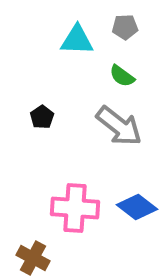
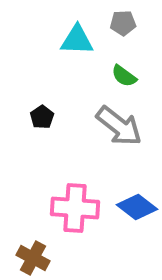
gray pentagon: moved 2 px left, 4 px up
green semicircle: moved 2 px right
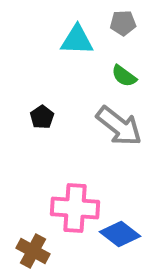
blue diamond: moved 17 px left, 27 px down
brown cross: moved 7 px up
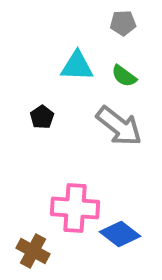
cyan triangle: moved 26 px down
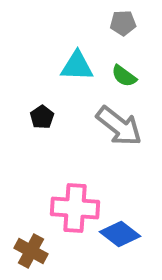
brown cross: moved 2 px left
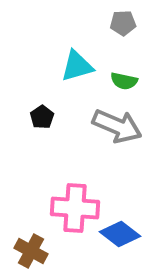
cyan triangle: rotated 18 degrees counterclockwise
green semicircle: moved 5 px down; rotated 24 degrees counterclockwise
gray arrow: moved 2 px left; rotated 15 degrees counterclockwise
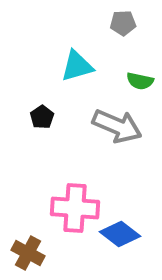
green semicircle: moved 16 px right
brown cross: moved 3 px left, 2 px down
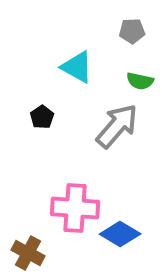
gray pentagon: moved 9 px right, 8 px down
cyan triangle: moved 1 px down; rotated 45 degrees clockwise
gray arrow: rotated 72 degrees counterclockwise
blue diamond: rotated 6 degrees counterclockwise
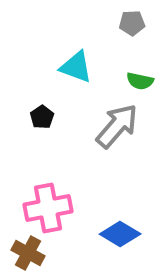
gray pentagon: moved 8 px up
cyan triangle: moved 1 px left; rotated 9 degrees counterclockwise
pink cross: moved 27 px left; rotated 15 degrees counterclockwise
